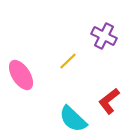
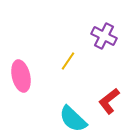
yellow line: rotated 12 degrees counterclockwise
pink ellipse: moved 1 px down; rotated 20 degrees clockwise
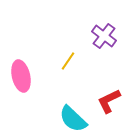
purple cross: rotated 10 degrees clockwise
red L-shape: rotated 12 degrees clockwise
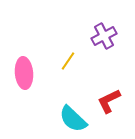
purple cross: rotated 25 degrees clockwise
pink ellipse: moved 3 px right, 3 px up; rotated 8 degrees clockwise
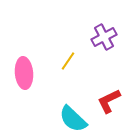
purple cross: moved 1 px down
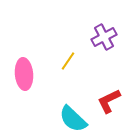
pink ellipse: moved 1 px down
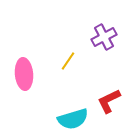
cyan semicircle: rotated 60 degrees counterclockwise
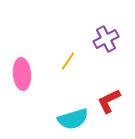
purple cross: moved 2 px right, 2 px down
pink ellipse: moved 2 px left
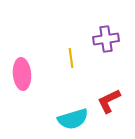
purple cross: rotated 20 degrees clockwise
yellow line: moved 3 px right, 3 px up; rotated 42 degrees counterclockwise
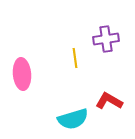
yellow line: moved 4 px right
red L-shape: rotated 56 degrees clockwise
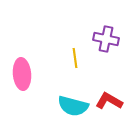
purple cross: rotated 20 degrees clockwise
cyan semicircle: moved 13 px up; rotated 32 degrees clockwise
